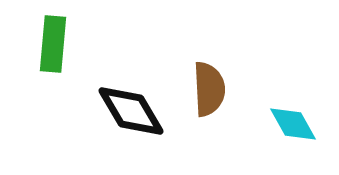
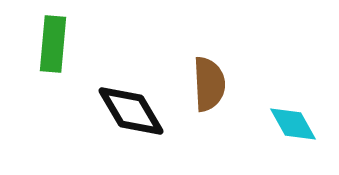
brown semicircle: moved 5 px up
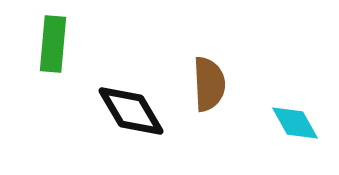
cyan diamond: moved 2 px right, 1 px up
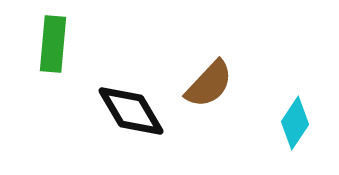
brown semicircle: rotated 46 degrees clockwise
cyan diamond: rotated 63 degrees clockwise
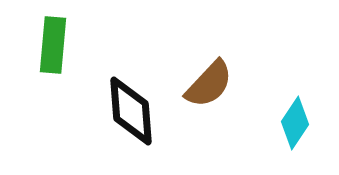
green rectangle: moved 1 px down
black diamond: rotated 26 degrees clockwise
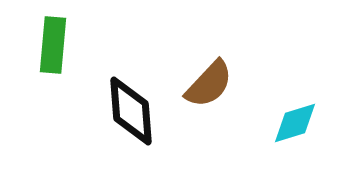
cyan diamond: rotated 39 degrees clockwise
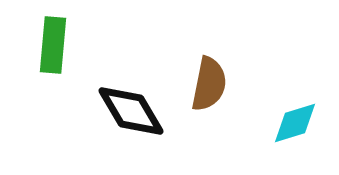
brown semicircle: rotated 32 degrees counterclockwise
black diamond: rotated 26 degrees counterclockwise
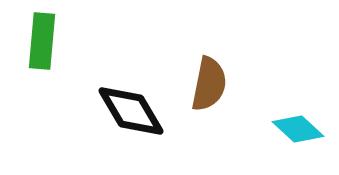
green rectangle: moved 11 px left, 4 px up
cyan diamond: moved 3 px right, 6 px down; rotated 60 degrees clockwise
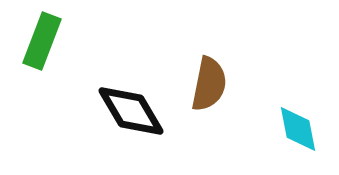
green rectangle: rotated 16 degrees clockwise
cyan diamond: rotated 36 degrees clockwise
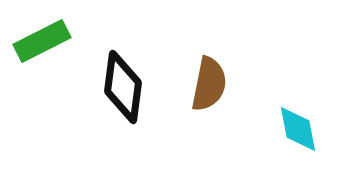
green rectangle: rotated 42 degrees clockwise
black diamond: moved 8 px left, 24 px up; rotated 38 degrees clockwise
